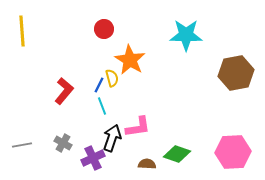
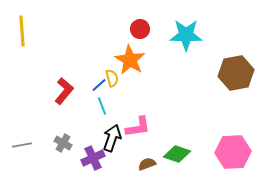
red circle: moved 36 px right
blue line: rotated 21 degrees clockwise
brown semicircle: rotated 24 degrees counterclockwise
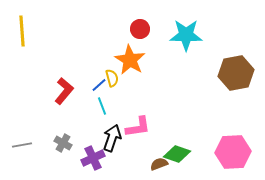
brown semicircle: moved 12 px right
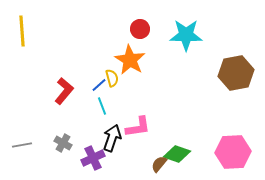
brown semicircle: rotated 30 degrees counterclockwise
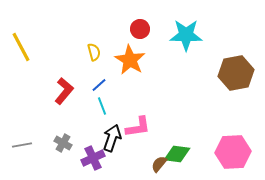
yellow line: moved 1 px left, 16 px down; rotated 24 degrees counterclockwise
yellow semicircle: moved 18 px left, 26 px up
green diamond: rotated 12 degrees counterclockwise
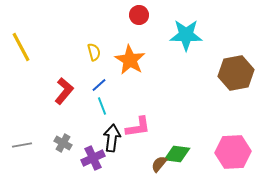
red circle: moved 1 px left, 14 px up
black arrow: rotated 12 degrees counterclockwise
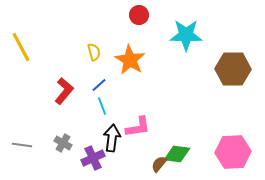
brown hexagon: moved 3 px left, 4 px up; rotated 12 degrees clockwise
gray line: rotated 18 degrees clockwise
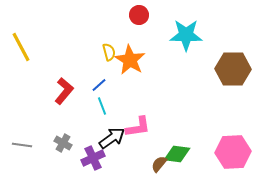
yellow semicircle: moved 15 px right
black arrow: rotated 48 degrees clockwise
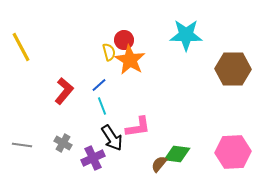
red circle: moved 15 px left, 25 px down
black arrow: rotated 92 degrees clockwise
